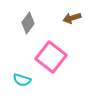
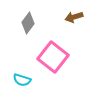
brown arrow: moved 2 px right, 1 px up
pink square: moved 2 px right
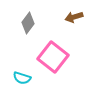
cyan semicircle: moved 2 px up
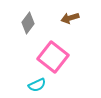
brown arrow: moved 4 px left, 1 px down
cyan semicircle: moved 15 px right, 7 px down; rotated 42 degrees counterclockwise
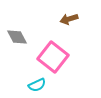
brown arrow: moved 1 px left, 1 px down
gray diamond: moved 11 px left, 14 px down; rotated 65 degrees counterclockwise
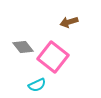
brown arrow: moved 3 px down
gray diamond: moved 6 px right, 10 px down; rotated 10 degrees counterclockwise
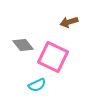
gray diamond: moved 2 px up
pink square: rotated 12 degrees counterclockwise
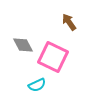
brown arrow: rotated 72 degrees clockwise
gray diamond: rotated 10 degrees clockwise
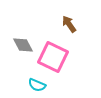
brown arrow: moved 2 px down
cyan semicircle: rotated 48 degrees clockwise
